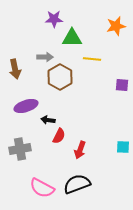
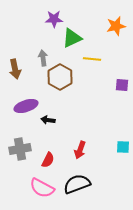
green triangle: rotated 25 degrees counterclockwise
gray arrow: moved 2 px left, 1 px down; rotated 98 degrees counterclockwise
red semicircle: moved 11 px left, 24 px down
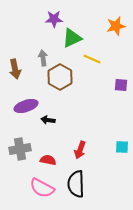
yellow line: rotated 18 degrees clockwise
purple square: moved 1 px left
cyan square: moved 1 px left
red semicircle: rotated 105 degrees counterclockwise
black semicircle: moved 1 px left; rotated 72 degrees counterclockwise
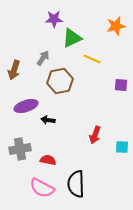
gray arrow: rotated 42 degrees clockwise
brown arrow: moved 1 px left, 1 px down; rotated 30 degrees clockwise
brown hexagon: moved 4 px down; rotated 20 degrees clockwise
red arrow: moved 15 px right, 15 px up
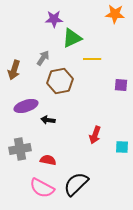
orange star: moved 1 px left, 12 px up; rotated 18 degrees clockwise
yellow line: rotated 24 degrees counterclockwise
black semicircle: rotated 48 degrees clockwise
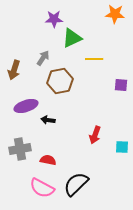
yellow line: moved 2 px right
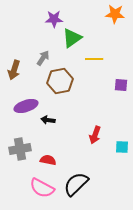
green triangle: rotated 10 degrees counterclockwise
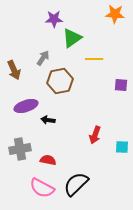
brown arrow: rotated 42 degrees counterclockwise
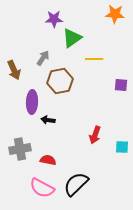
purple ellipse: moved 6 px right, 4 px up; rotated 70 degrees counterclockwise
